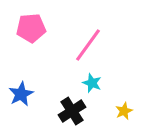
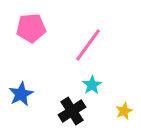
cyan star: moved 2 px down; rotated 18 degrees clockwise
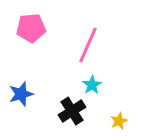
pink line: rotated 12 degrees counterclockwise
blue star: rotated 10 degrees clockwise
yellow star: moved 5 px left, 10 px down
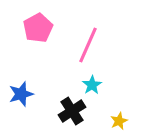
pink pentagon: moved 7 px right; rotated 24 degrees counterclockwise
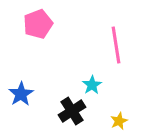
pink pentagon: moved 4 px up; rotated 8 degrees clockwise
pink line: moved 28 px right; rotated 33 degrees counterclockwise
blue star: rotated 15 degrees counterclockwise
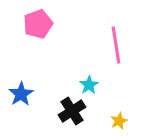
cyan star: moved 3 px left
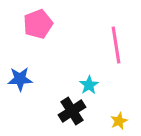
blue star: moved 1 px left, 15 px up; rotated 30 degrees clockwise
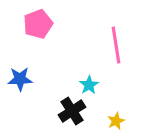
yellow star: moved 3 px left
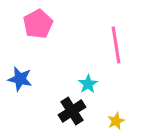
pink pentagon: rotated 8 degrees counterclockwise
blue star: rotated 15 degrees clockwise
cyan star: moved 1 px left, 1 px up
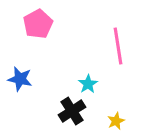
pink line: moved 2 px right, 1 px down
